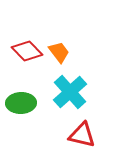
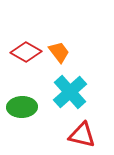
red diamond: moved 1 px left, 1 px down; rotated 16 degrees counterclockwise
green ellipse: moved 1 px right, 4 px down
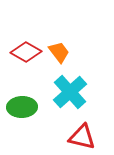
red triangle: moved 2 px down
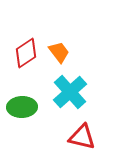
red diamond: moved 1 px down; rotated 64 degrees counterclockwise
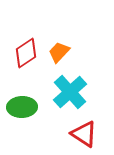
orange trapezoid: rotated 100 degrees counterclockwise
red triangle: moved 2 px right, 3 px up; rotated 20 degrees clockwise
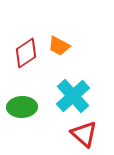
orange trapezoid: moved 6 px up; rotated 105 degrees counterclockwise
cyan cross: moved 3 px right, 4 px down
red triangle: rotated 8 degrees clockwise
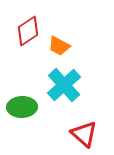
red diamond: moved 2 px right, 22 px up
cyan cross: moved 9 px left, 11 px up
